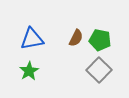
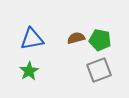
brown semicircle: rotated 132 degrees counterclockwise
gray square: rotated 25 degrees clockwise
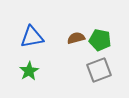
blue triangle: moved 2 px up
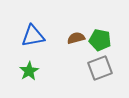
blue triangle: moved 1 px right, 1 px up
gray square: moved 1 px right, 2 px up
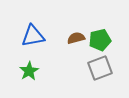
green pentagon: rotated 25 degrees counterclockwise
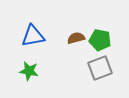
green pentagon: rotated 25 degrees clockwise
green star: rotated 30 degrees counterclockwise
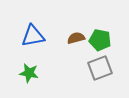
green star: moved 2 px down
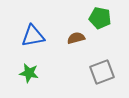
green pentagon: moved 22 px up
gray square: moved 2 px right, 4 px down
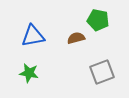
green pentagon: moved 2 px left, 2 px down
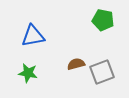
green pentagon: moved 5 px right
brown semicircle: moved 26 px down
green star: moved 1 px left
